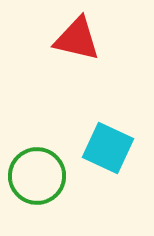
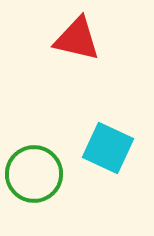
green circle: moved 3 px left, 2 px up
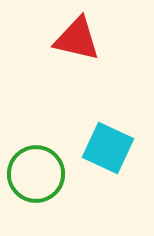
green circle: moved 2 px right
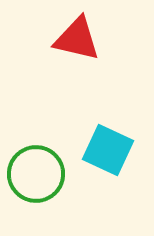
cyan square: moved 2 px down
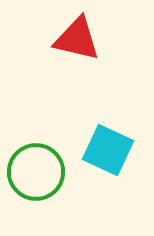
green circle: moved 2 px up
